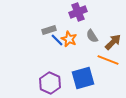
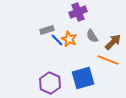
gray rectangle: moved 2 px left
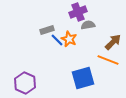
gray semicircle: moved 4 px left, 11 px up; rotated 112 degrees clockwise
purple hexagon: moved 25 px left
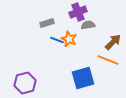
gray rectangle: moved 7 px up
blue line: rotated 24 degrees counterclockwise
purple hexagon: rotated 20 degrees clockwise
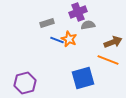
brown arrow: rotated 24 degrees clockwise
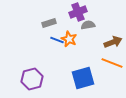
gray rectangle: moved 2 px right
orange line: moved 4 px right, 3 px down
purple hexagon: moved 7 px right, 4 px up
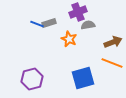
blue line: moved 20 px left, 16 px up
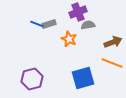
gray rectangle: moved 1 px down
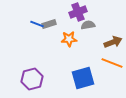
orange star: rotated 28 degrees counterclockwise
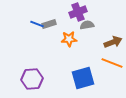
gray semicircle: moved 1 px left
purple hexagon: rotated 10 degrees clockwise
